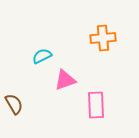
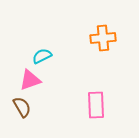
pink triangle: moved 35 px left
brown semicircle: moved 8 px right, 3 px down
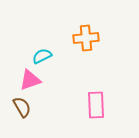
orange cross: moved 17 px left
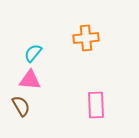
cyan semicircle: moved 9 px left, 3 px up; rotated 24 degrees counterclockwise
pink triangle: rotated 25 degrees clockwise
brown semicircle: moved 1 px left, 1 px up
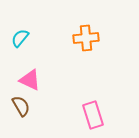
cyan semicircle: moved 13 px left, 15 px up
pink triangle: rotated 20 degrees clockwise
pink rectangle: moved 3 px left, 10 px down; rotated 16 degrees counterclockwise
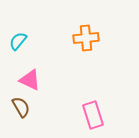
cyan semicircle: moved 2 px left, 3 px down
brown semicircle: moved 1 px down
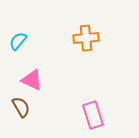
pink triangle: moved 2 px right
